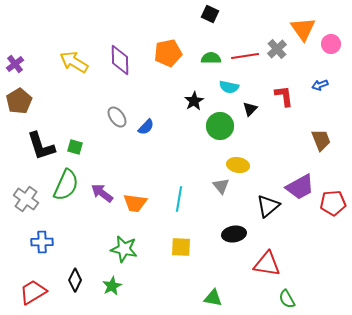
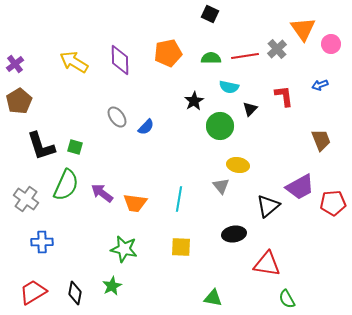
black diamond at (75, 280): moved 13 px down; rotated 15 degrees counterclockwise
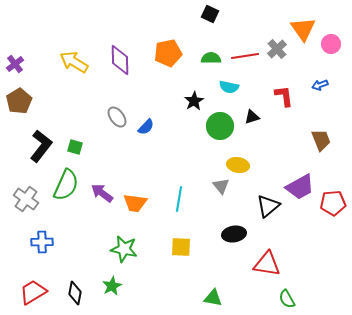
black triangle at (250, 109): moved 2 px right, 8 px down; rotated 28 degrees clockwise
black L-shape at (41, 146): rotated 124 degrees counterclockwise
